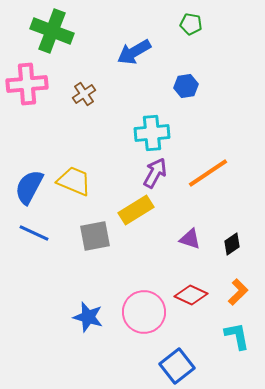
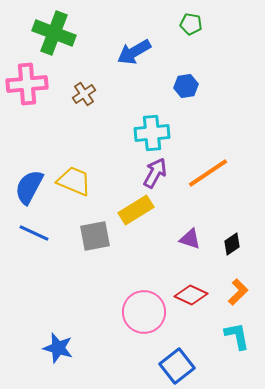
green cross: moved 2 px right, 2 px down
blue star: moved 30 px left, 31 px down
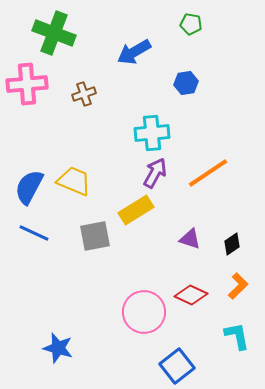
blue hexagon: moved 3 px up
brown cross: rotated 15 degrees clockwise
orange L-shape: moved 6 px up
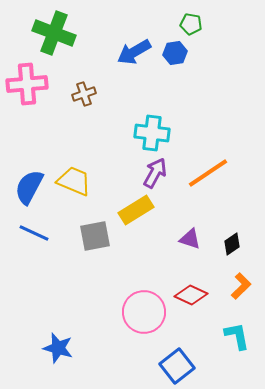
blue hexagon: moved 11 px left, 30 px up
cyan cross: rotated 12 degrees clockwise
orange L-shape: moved 3 px right
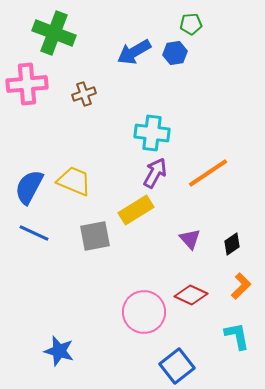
green pentagon: rotated 15 degrees counterclockwise
purple triangle: rotated 30 degrees clockwise
blue star: moved 1 px right, 3 px down
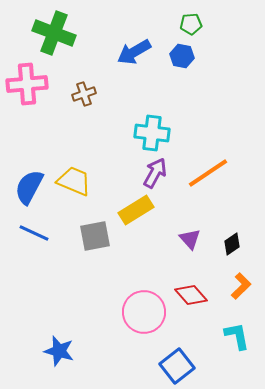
blue hexagon: moved 7 px right, 3 px down; rotated 20 degrees clockwise
red diamond: rotated 24 degrees clockwise
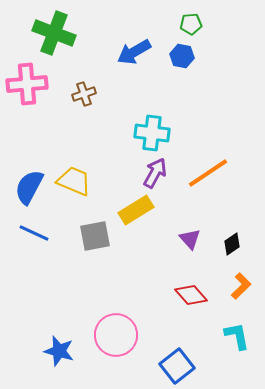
pink circle: moved 28 px left, 23 px down
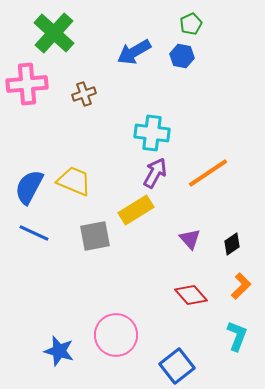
green pentagon: rotated 20 degrees counterclockwise
green cross: rotated 21 degrees clockwise
cyan L-shape: rotated 32 degrees clockwise
